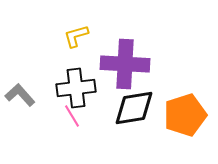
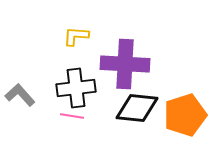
yellow L-shape: rotated 20 degrees clockwise
black diamond: moved 3 px right; rotated 15 degrees clockwise
pink line: rotated 50 degrees counterclockwise
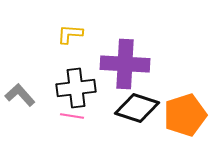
yellow L-shape: moved 6 px left, 2 px up
black diamond: rotated 12 degrees clockwise
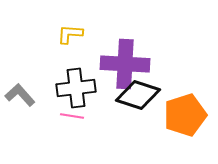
black diamond: moved 1 px right, 13 px up
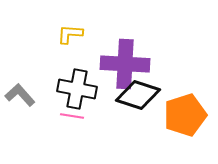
black cross: moved 1 px right, 1 px down; rotated 18 degrees clockwise
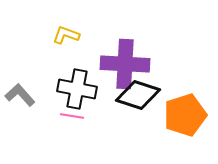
yellow L-shape: moved 4 px left, 1 px down; rotated 16 degrees clockwise
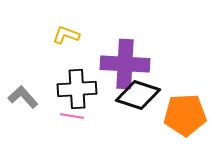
black cross: rotated 15 degrees counterclockwise
gray L-shape: moved 3 px right, 2 px down
orange pentagon: rotated 15 degrees clockwise
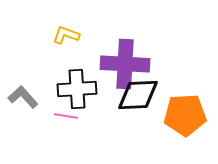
black diamond: rotated 21 degrees counterclockwise
pink line: moved 6 px left
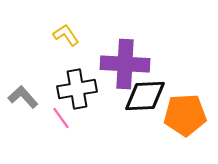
yellow L-shape: rotated 36 degrees clockwise
black cross: rotated 6 degrees counterclockwise
black diamond: moved 7 px right, 1 px down
pink line: moved 5 px left, 2 px down; rotated 45 degrees clockwise
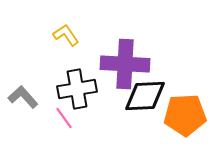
pink line: moved 3 px right
